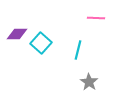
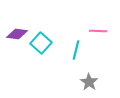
pink line: moved 2 px right, 13 px down
purple diamond: rotated 10 degrees clockwise
cyan line: moved 2 px left
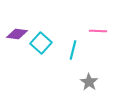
cyan line: moved 3 px left
